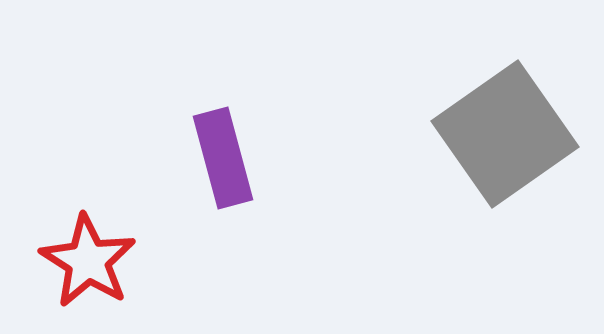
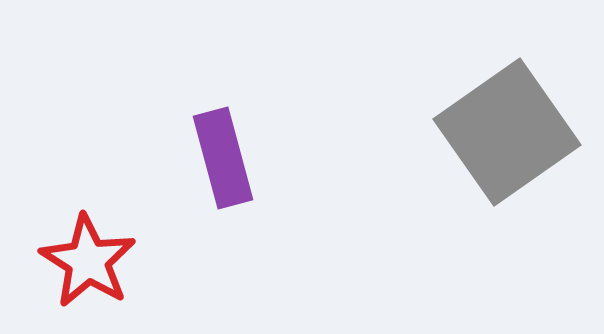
gray square: moved 2 px right, 2 px up
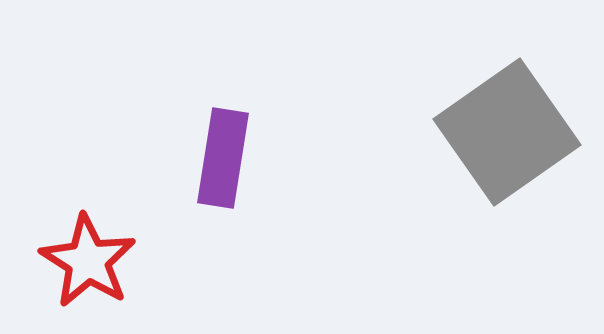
purple rectangle: rotated 24 degrees clockwise
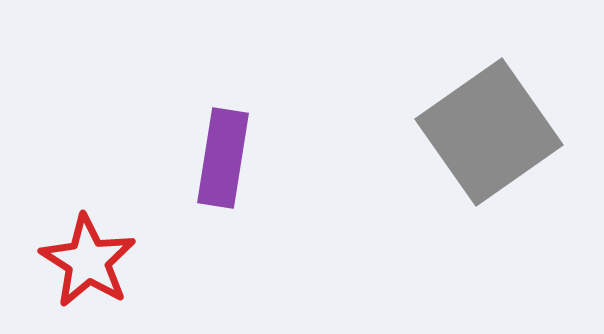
gray square: moved 18 px left
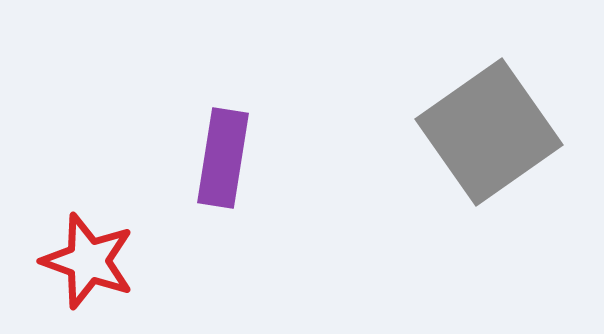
red star: rotated 12 degrees counterclockwise
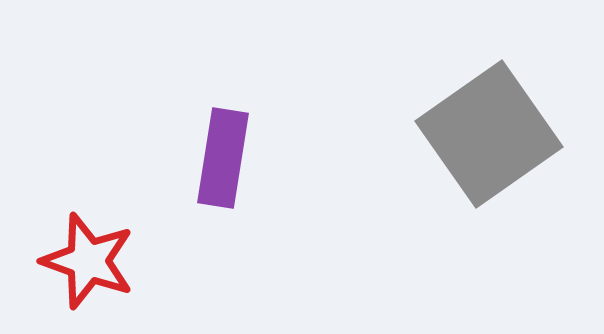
gray square: moved 2 px down
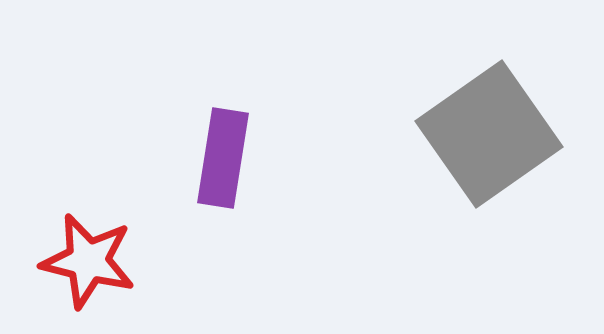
red star: rotated 6 degrees counterclockwise
